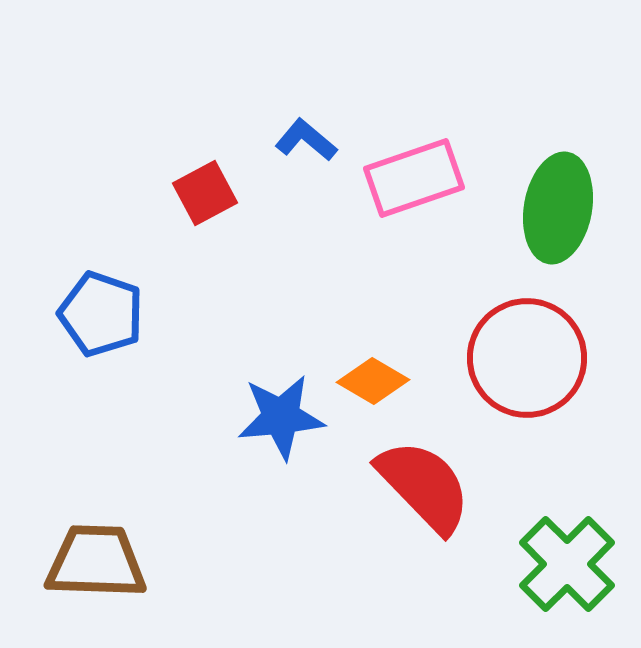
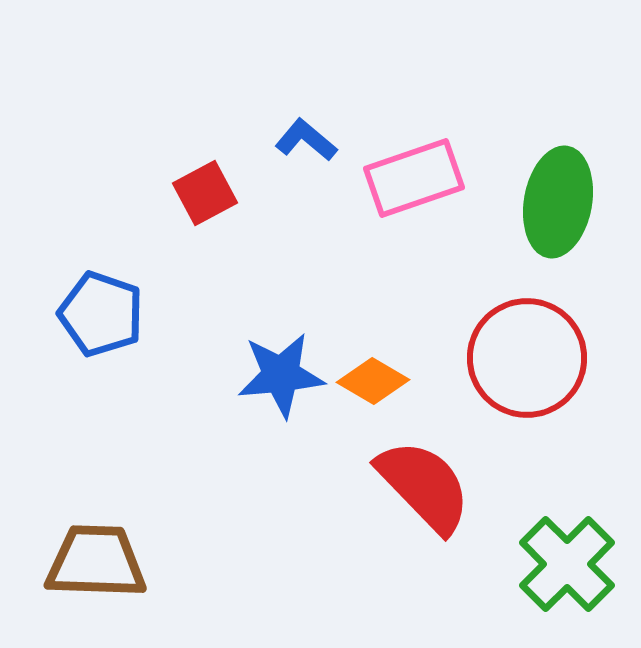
green ellipse: moved 6 px up
blue star: moved 42 px up
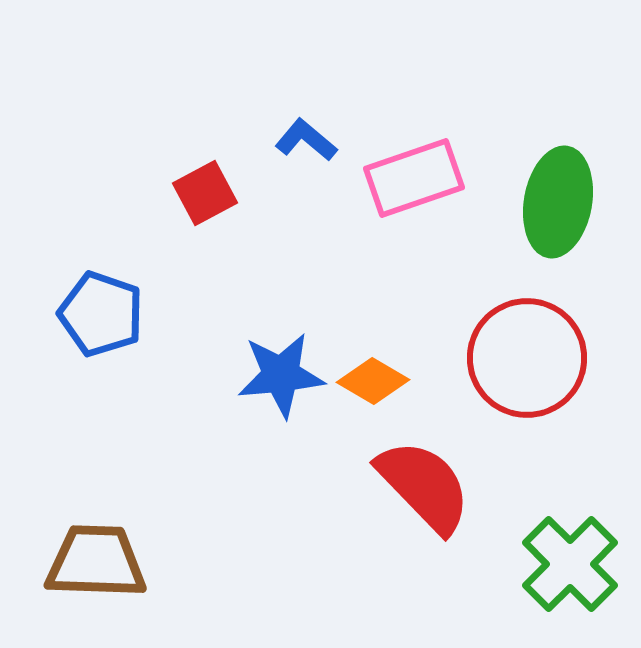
green cross: moved 3 px right
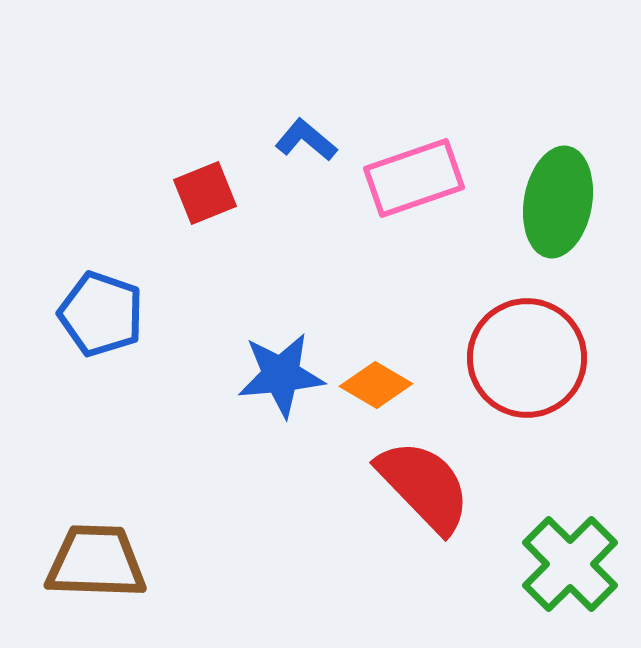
red square: rotated 6 degrees clockwise
orange diamond: moved 3 px right, 4 px down
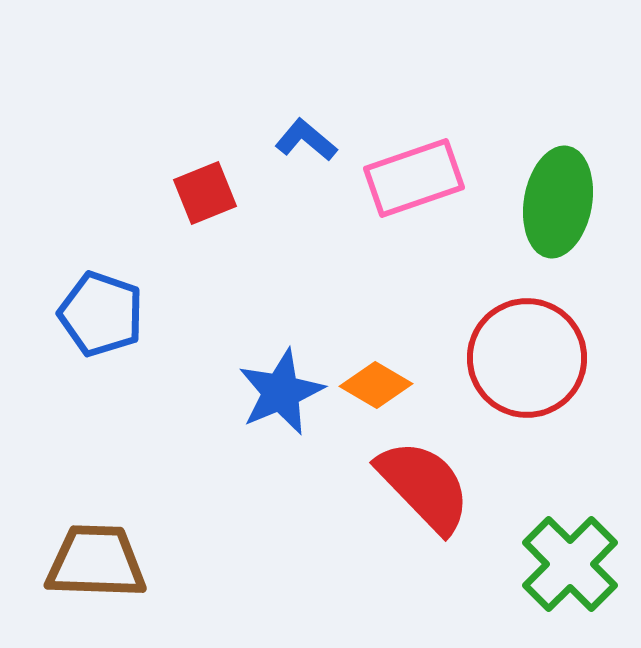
blue star: moved 17 px down; rotated 18 degrees counterclockwise
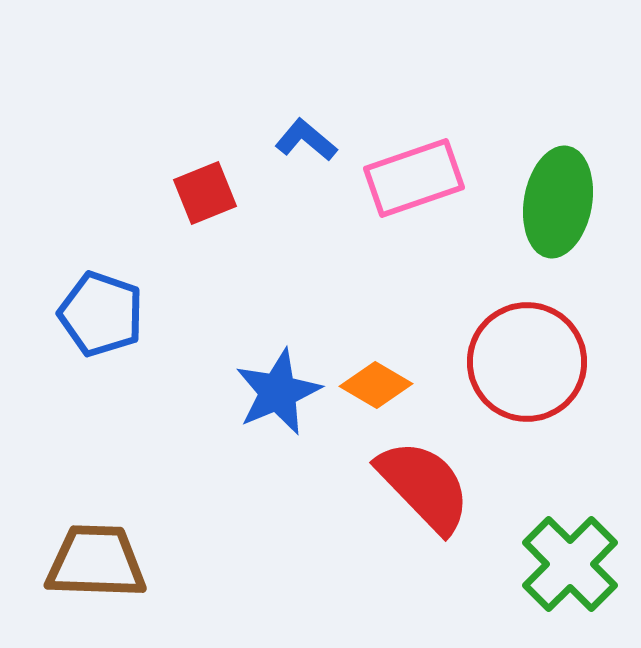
red circle: moved 4 px down
blue star: moved 3 px left
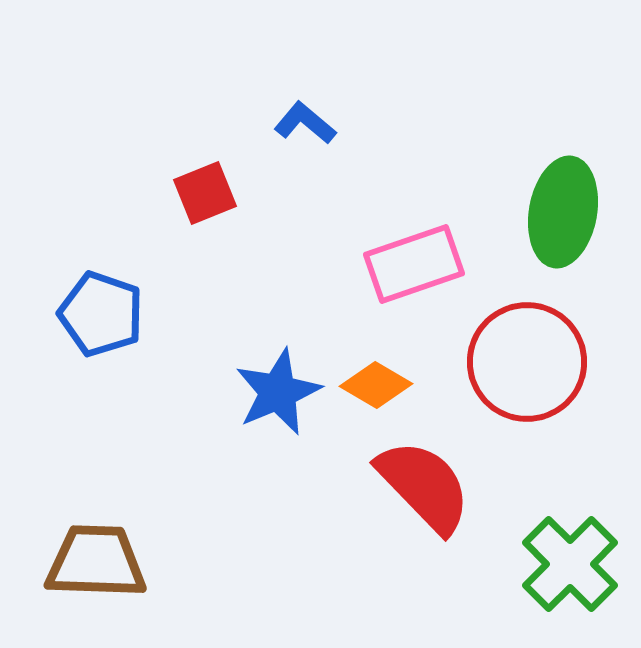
blue L-shape: moved 1 px left, 17 px up
pink rectangle: moved 86 px down
green ellipse: moved 5 px right, 10 px down
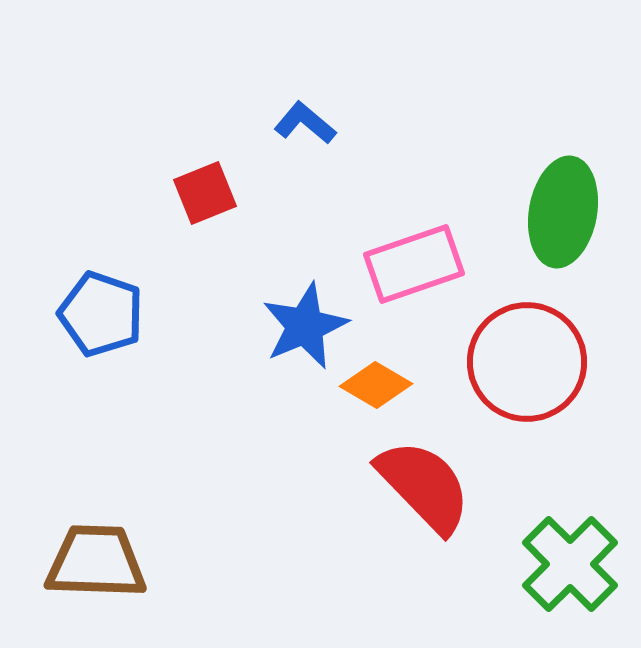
blue star: moved 27 px right, 66 px up
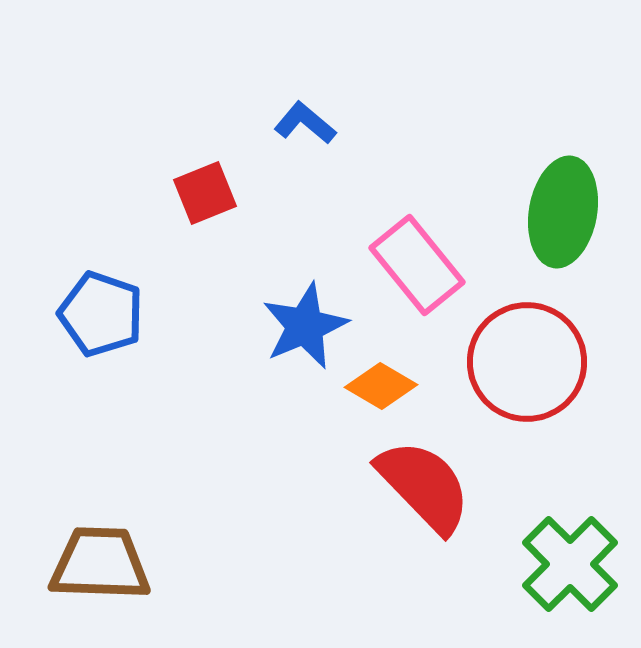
pink rectangle: moved 3 px right, 1 px down; rotated 70 degrees clockwise
orange diamond: moved 5 px right, 1 px down
brown trapezoid: moved 4 px right, 2 px down
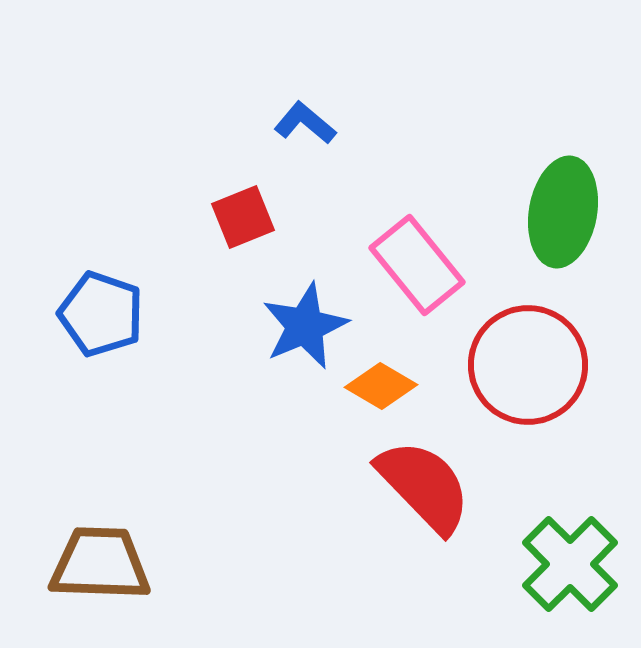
red square: moved 38 px right, 24 px down
red circle: moved 1 px right, 3 px down
